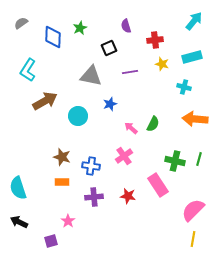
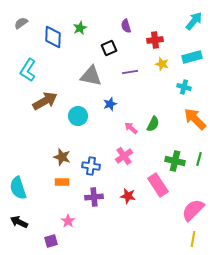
orange arrow: rotated 40 degrees clockwise
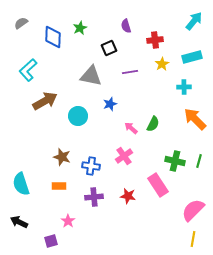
yellow star: rotated 24 degrees clockwise
cyan L-shape: rotated 15 degrees clockwise
cyan cross: rotated 16 degrees counterclockwise
green line: moved 2 px down
orange rectangle: moved 3 px left, 4 px down
cyan semicircle: moved 3 px right, 4 px up
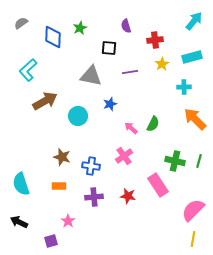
black square: rotated 28 degrees clockwise
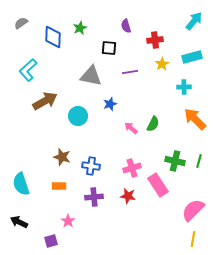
pink cross: moved 8 px right, 12 px down; rotated 18 degrees clockwise
